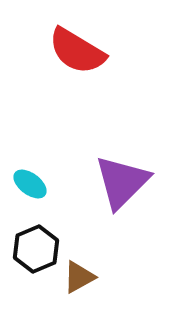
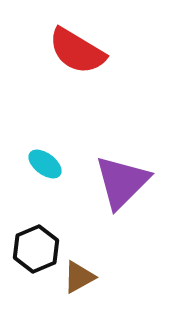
cyan ellipse: moved 15 px right, 20 px up
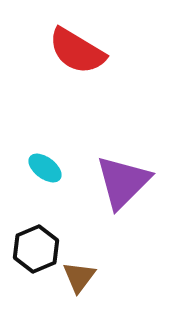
cyan ellipse: moved 4 px down
purple triangle: moved 1 px right
brown triangle: rotated 24 degrees counterclockwise
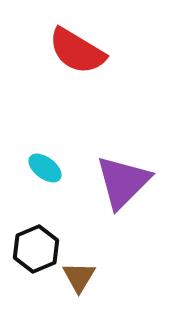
brown triangle: rotated 6 degrees counterclockwise
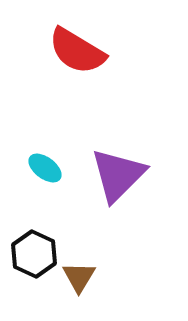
purple triangle: moved 5 px left, 7 px up
black hexagon: moved 2 px left, 5 px down; rotated 12 degrees counterclockwise
